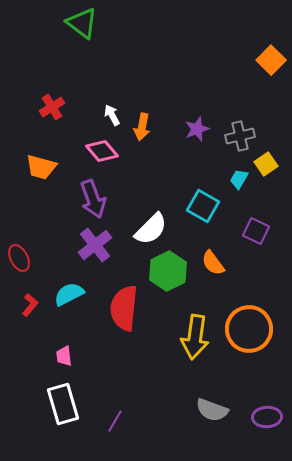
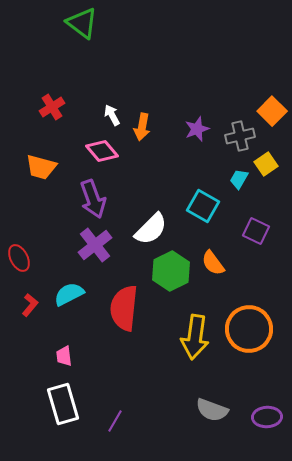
orange square: moved 1 px right, 51 px down
green hexagon: moved 3 px right
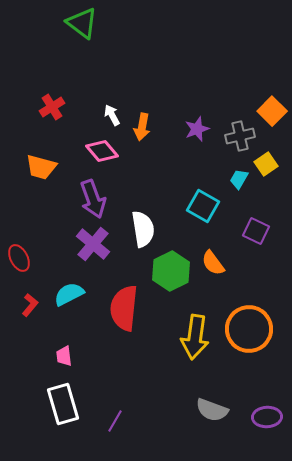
white semicircle: moved 8 px left; rotated 54 degrees counterclockwise
purple cross: moved 2 px left, 1 px up; rotated 12 degrees counterclockwise
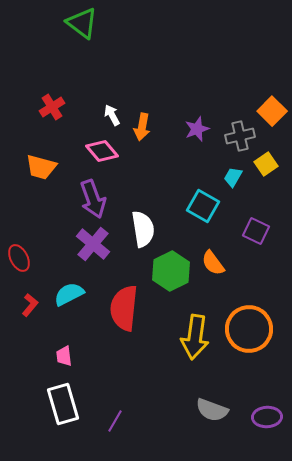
cyan trapezoid: moved 6 px left, 2 px up
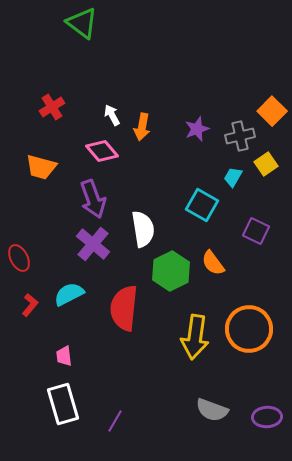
cyan square: moved 1 px left, 1 px up
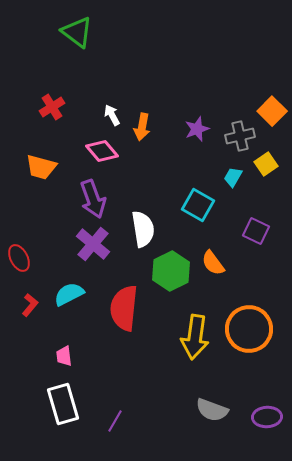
green triangle: moved 5 px left, 9 px down
cyan square: moved 4 px left
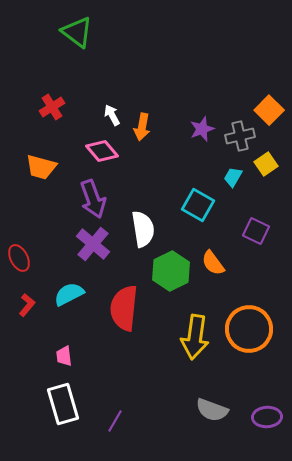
orange square: moved 3 px left, 1 px up
purple star: moved 5 px right
red L-shape: moved 3 px left
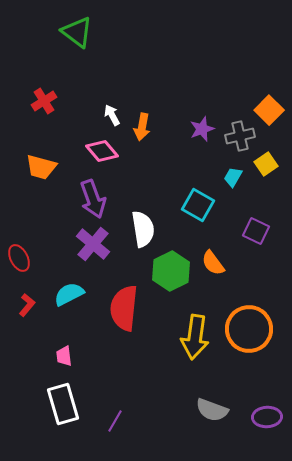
red cross: moved 8 px left, 6 px up
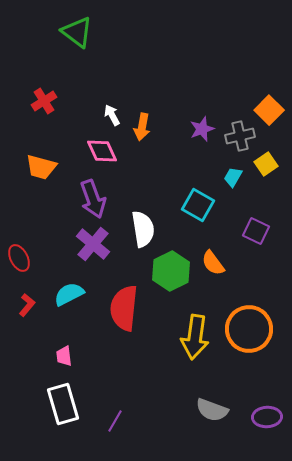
pink diamond: rotated 16 degrees clockwise
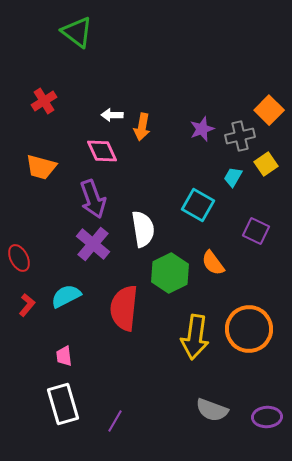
white arrow: rotated 60 degrees counterclockwise
green hexagon: moved 1 px left, 2 px down
cyan semicircle: moved 3 px left, 2 px down
